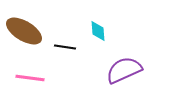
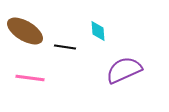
brown ellipse: moved 1 px right
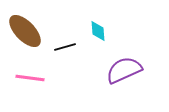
brown ellipse: rotated 15 degrees clockwise
black line: rotated 25 degrees counterclockwise
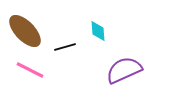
pink line: moved 8 px up; rotated 20 degrees clockwise
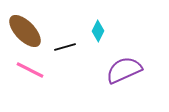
cyan diamond: rotated 30 degrees clockwise
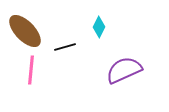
cyan diamond: moved 1 px right, 4 px up
pink line: moved 1 px right; rotated 68 degrees clockwise
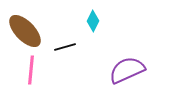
cyan diamond: moved 6 px left, 6 px up
purple semicircle: moved 3 px right
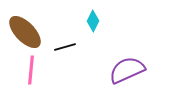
brown ellipse: moved 1 px down
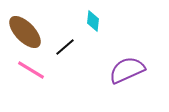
cyan diamond: rotated 20 degrees counterclockwise
black line: rotated 25 degrees counterclockwise
pink line: rotated 64 degrees counterclockwise
